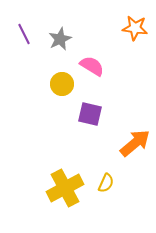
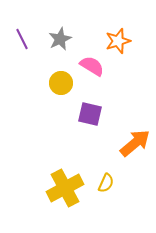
orange star: moved 17 px left, 13 px down; rotated 25 degrees counterclockwise
purple line: moved 2 px left, 5 px down
yellow circle: moved 1 px left, 1 px up
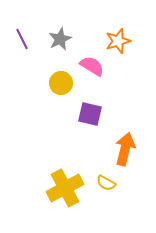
orange arrow: moved 10 px left, 6 px down; rotated 36 degrees counterclockwise
yellow semicircle: rotated 96 degrees clockwise
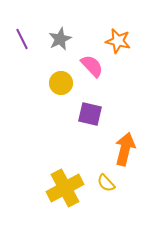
orange star: rotated 30 degrees clockwise
pink semicircle: rotated 15 degrees clockwise
yellow semicircle: rotated 18 degrees clockwise
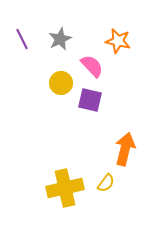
purple square: moved 14 px up
yellow semicircle: rotated 102 degrees counterclockwise
yellow cross: rotated 15 degrees clockwise
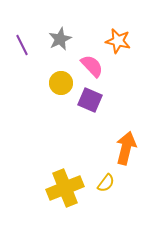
purple line: moved 6 px down
purple square: rotated 10 degrees clockwise
orange arrow: moved 1 px right, 1 px up
yellow cross: rotated 9 degrees counterclockwise
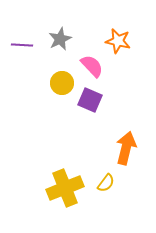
purple line: rotated 60 degrees counterclockwise
yellow circle: moved 1 px right
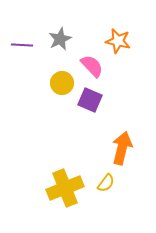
orange arrow: moved 4 px left
